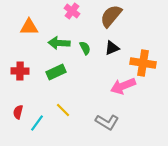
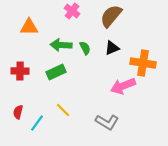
green arrow: moved 2 px right, 2 px down
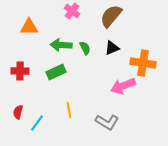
yellow line: moved 6 px right; rotated 35 degrees clockwise
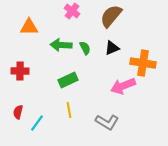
green rectangle: moved 12 px right, 8 px down
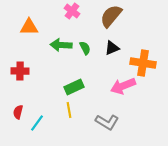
green rectangle: moved 6 px right, 7 px down
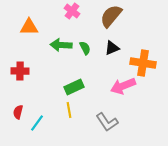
gray L-shape: rotated 25 degrees clockwise
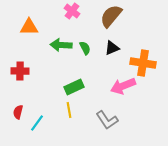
gray L-shape: moved 2 px up
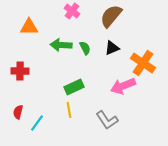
orange cross: rotated 25 degrees clockwise
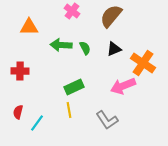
black triangle: moved 2 px right, 1 px down
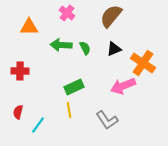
pink cross: moved 5 px left, 2 px down
cyan line: moved 1 px right, 2 px down
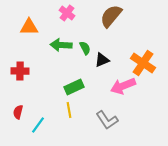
black triangle: moved 12 px left, 11 px down
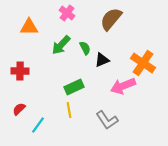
brown semicircle: moved 3 px down
green arrow: rotated 50 degrees counterclockwise
red semicircle: moved 1 px right, 3 px up; rotated 32 degrees clockwise
